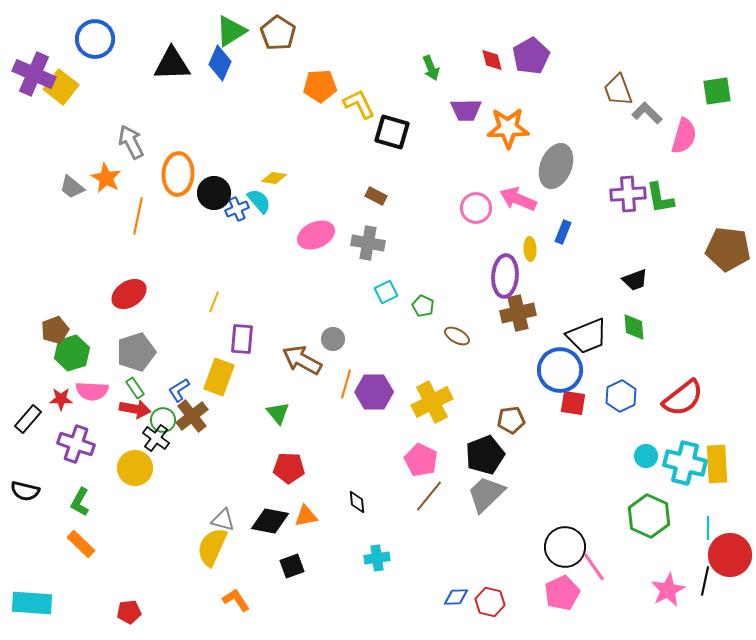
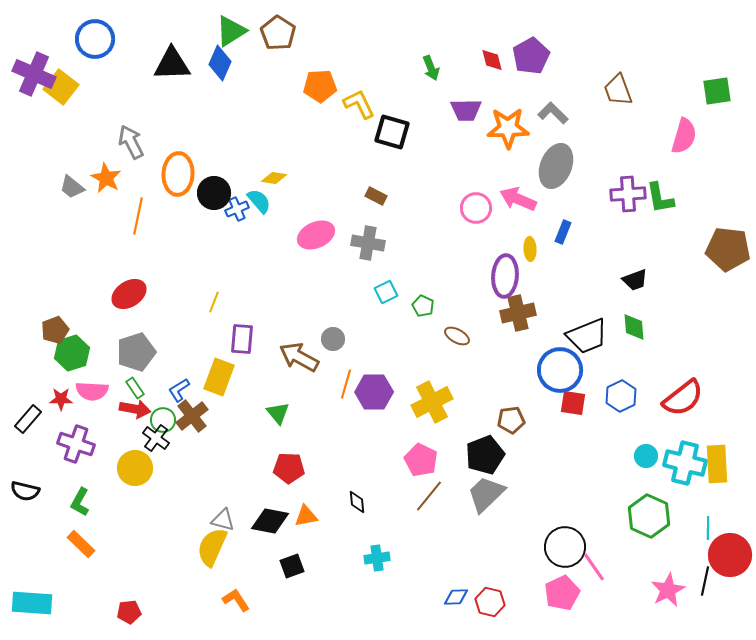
gray L-shape at (647, 113): moved 94 px left
brown arrow at (302, 360): moved 3 px left, 3 px up
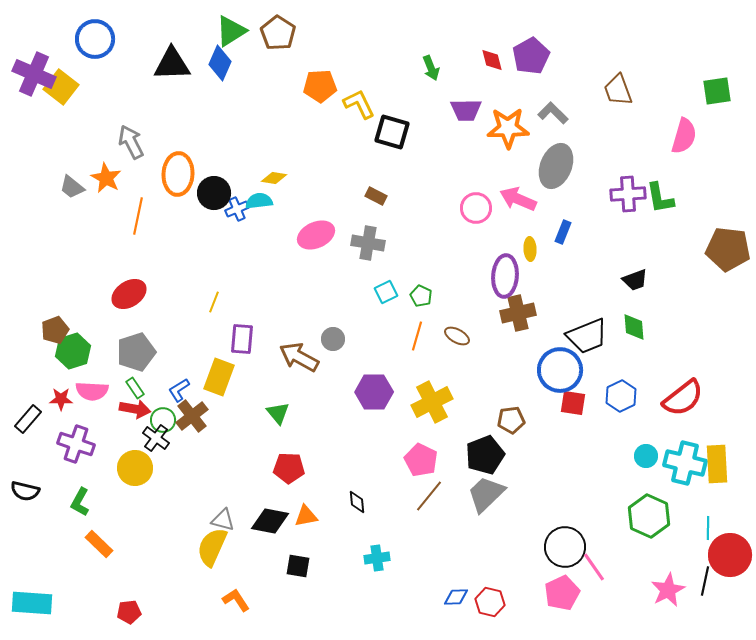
cyan semicircle at (259, 201): rotated 56 degrees counterclockwise
green pentagon at (423, 306): moved 2 px left, 10 px up
green hexagon at (72, 353): moved 1 px right, 2 px up
orange line at (346, 384): moved 71 px right, 48 px up
orange rectangle at (81, 544): moved 18 px right
black square at (292, 566): moved 6 px right; rotated 30 degrees clockwise
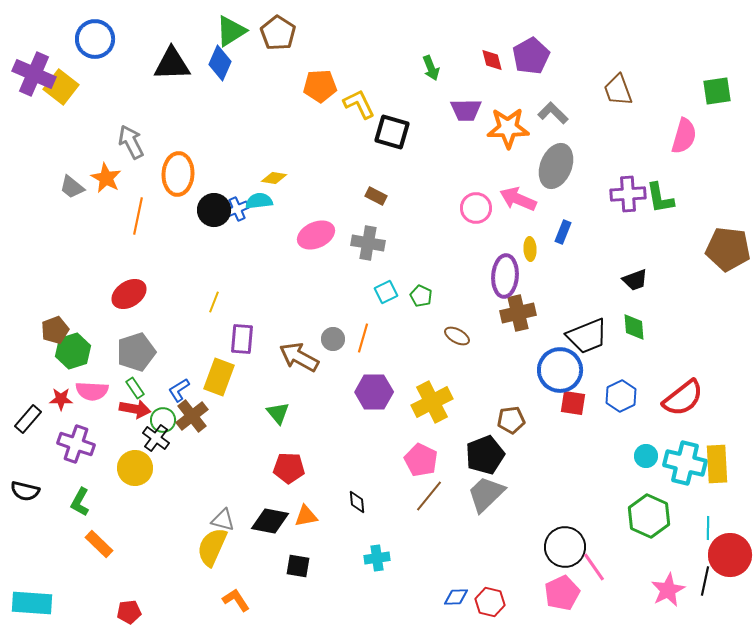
black circle at (214, 193): moved 17 px down
orange line at (417, 336): moved 54 px left, 2 px down
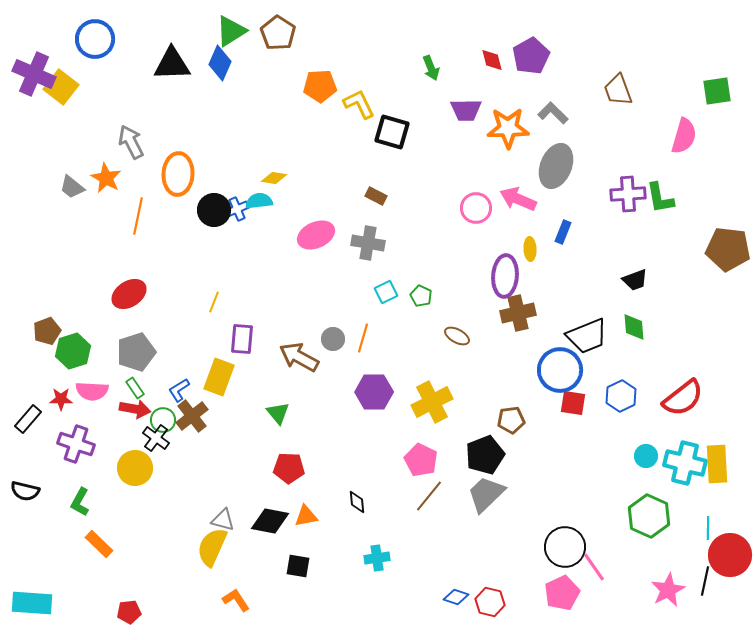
brown pentagon at (55, 330): moved 8 px left, 1 px down
blue diamond at (456, 597): rotated 20 degrees clockwise
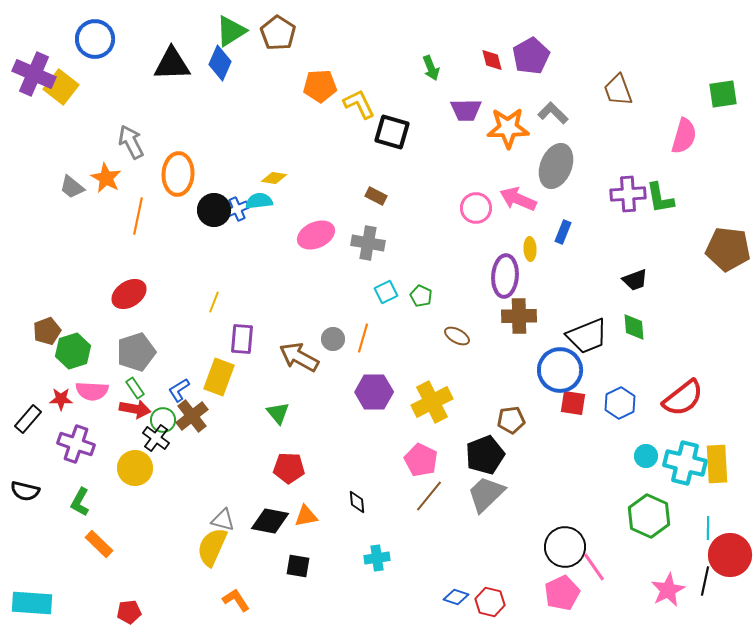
green square at (717, 91): moved 6 px right, 3 px down
brown cross at (518, 313): moved 1 px right, 3 px down; rotated 12 degrees clockwise
blue hexagon at (621, 396): moved 1 px left, 7 px down
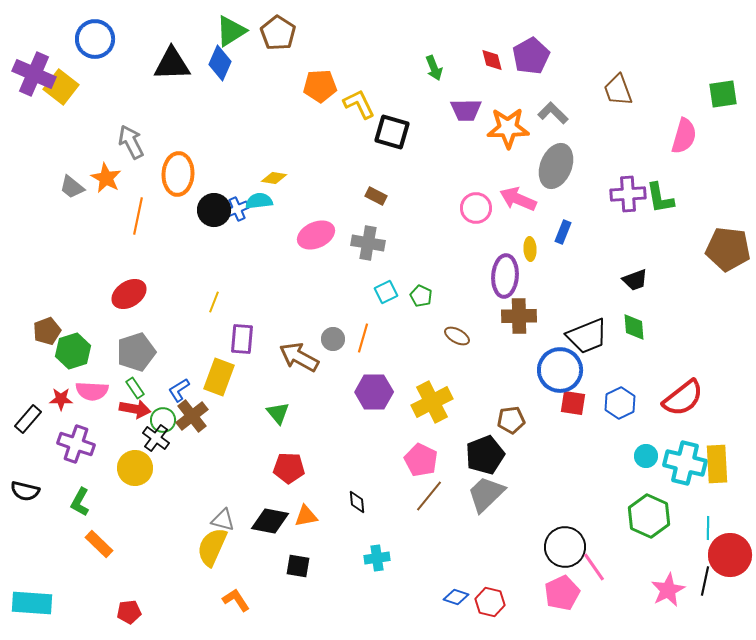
green arrow at (431, 68): moved 3 px right
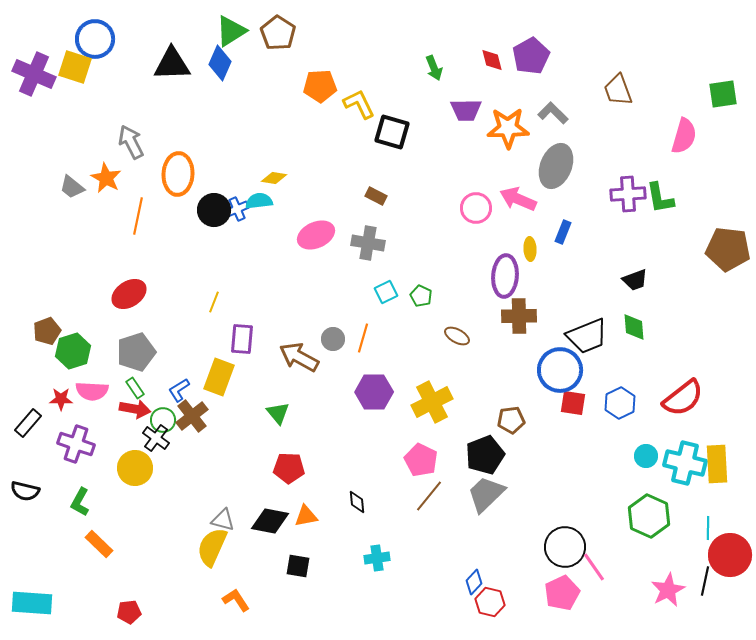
yellow square at (61, 87): moved 14 px right, 20 px up; rotated 20 degrees counterclockwise
black rectangle at (28, 419): moved 4 px down
blue diamond at (456, 597): moved 18 px right, 15 px up; rotated 65 degrees counterclockwise
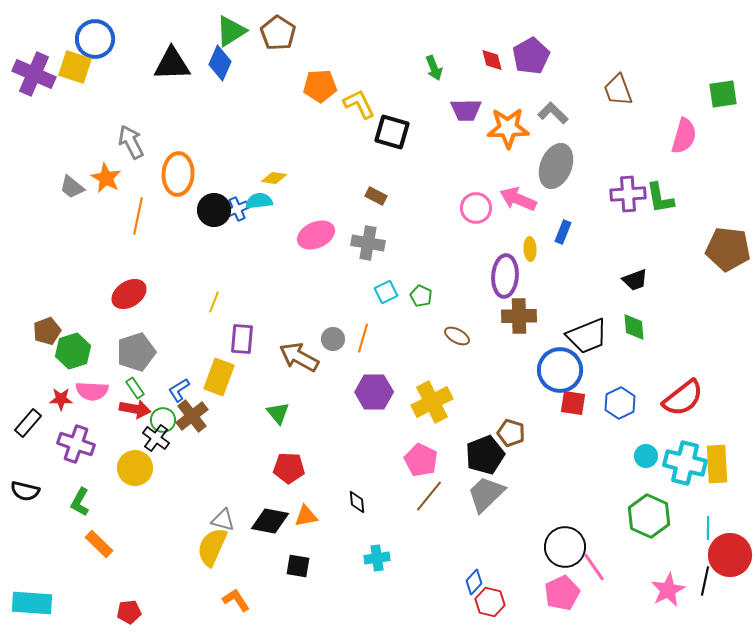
brown pentagon at (511, 420): moved 13 px down; rotated 24 degrees clockwise
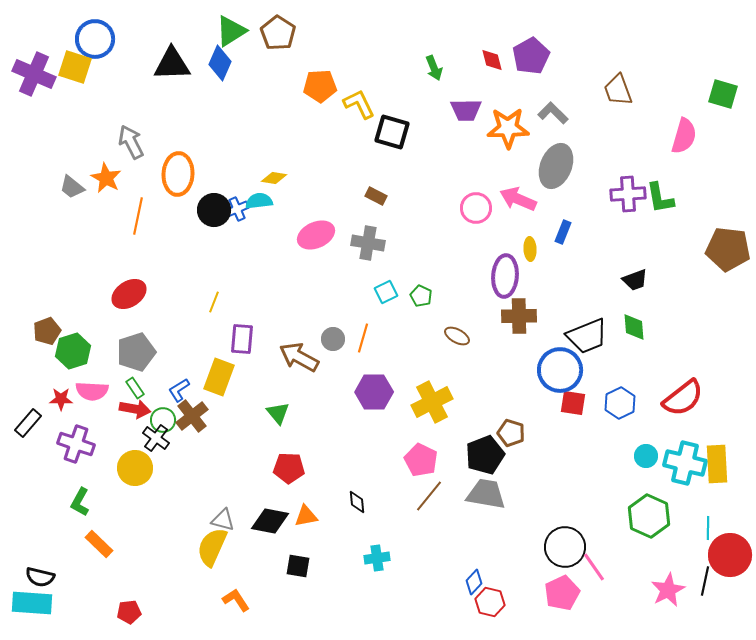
green square at (723, 94): rotated 24 degrees clockwise
black semicircle at (25, 491): moved 15 px right, 86 px down
gray trapezoid at (486, 494): rotated 54 degrees clockwise
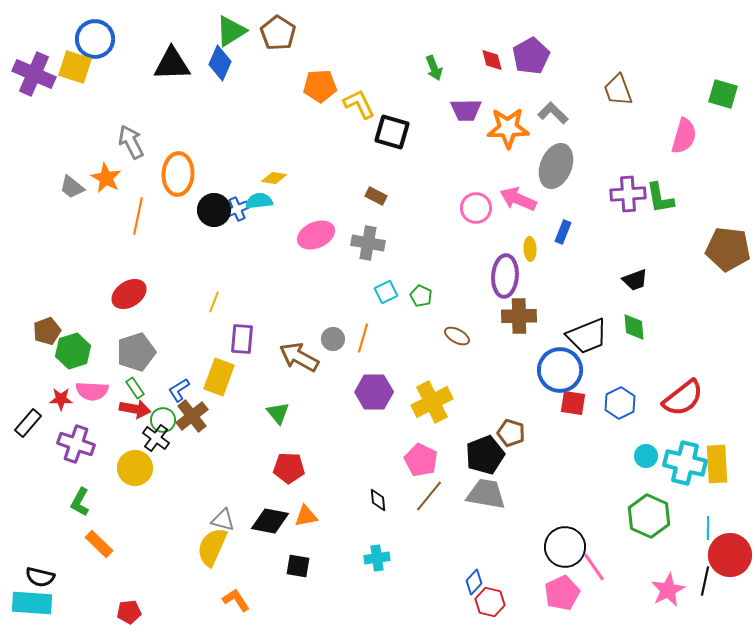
black diamond at (357, 502): moved 21 px right, 2 px up
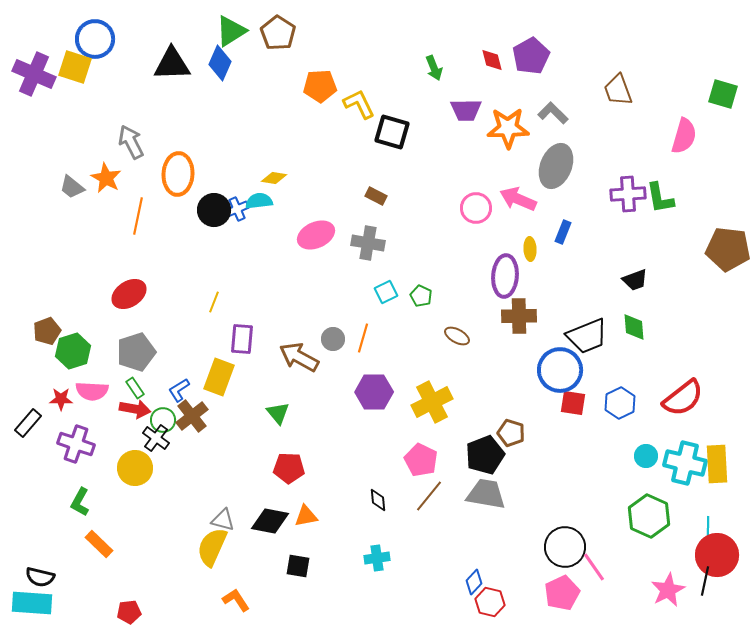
red circle at (730, 555): moved 13 px left
